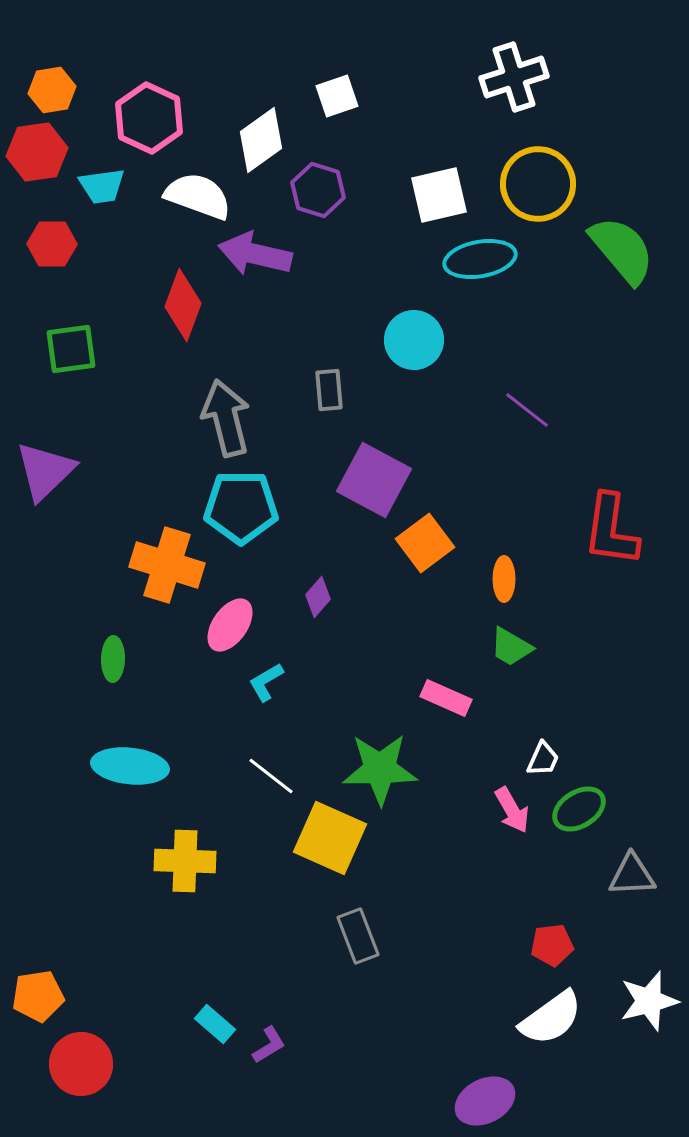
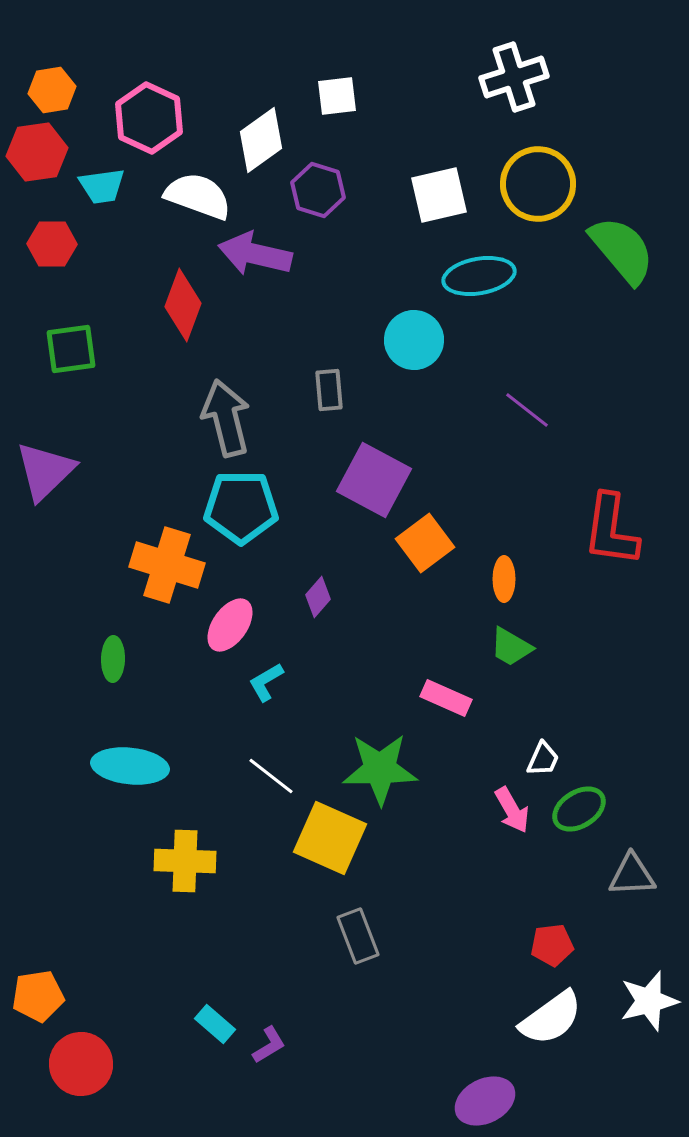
white square at (337, 96): rotated 12 degrees clockwise
cyan ellipse at (480, 259): moved 1 px left, 17 px down
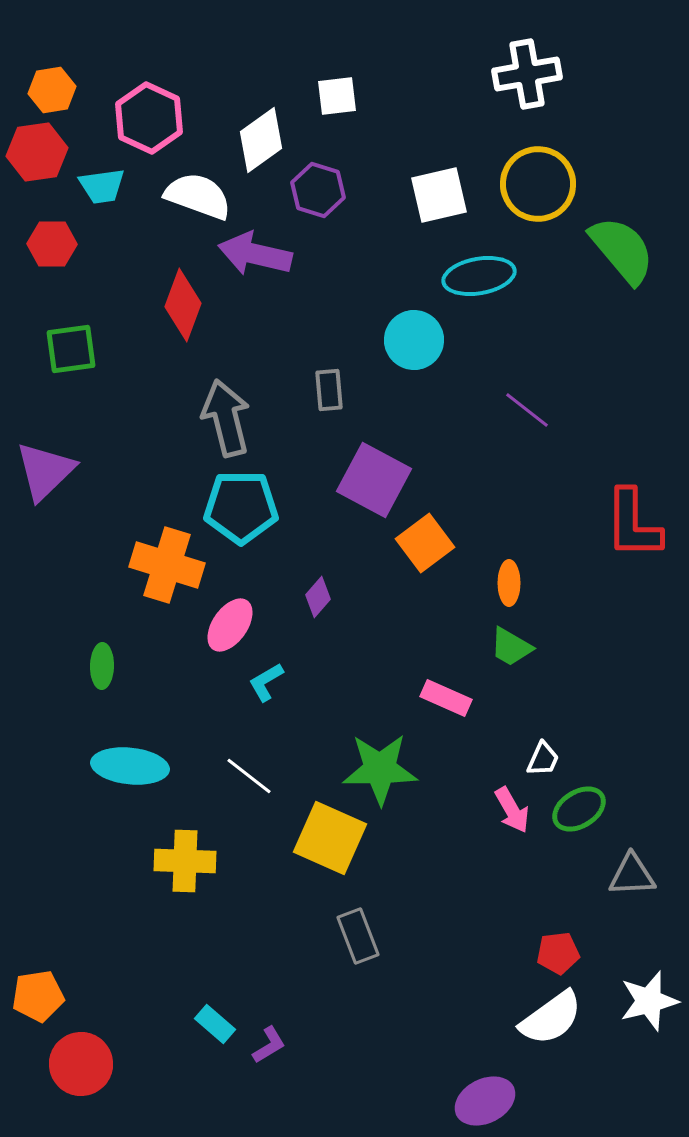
white cross at (514, 77): moved 13 px right, 3 px up; rotated 8 degrees clockwise
red L-shape at (611, 530): moved 22 px right, 6 px up; rotated 8 degrees counterclockwise
orange ellipse at (504, 579): moved 5 px right, 4 px down
green ellipse at (113, 659): moved 11 px left, 7 px down
white line at (271, 776): moved 22 px left
red pentagon at (552, 945): moved 6 px right, 8 px down
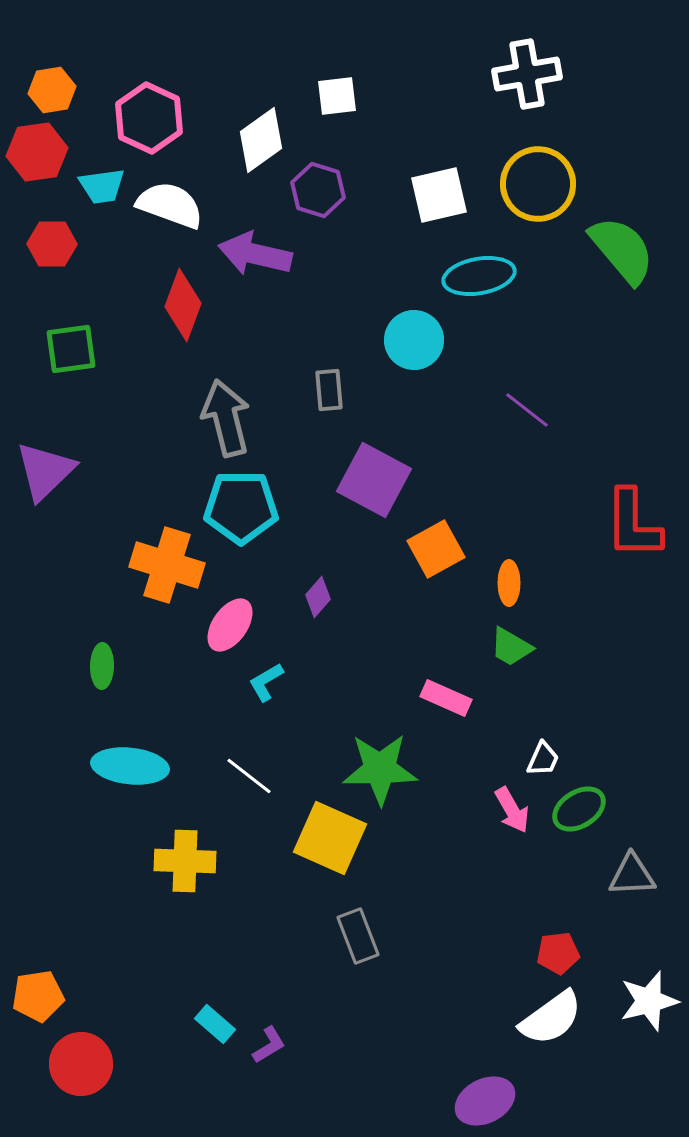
white semicircle at (198, 196): moved 28 px left, 9 px down
orange square at (425, 543): moved 11 px right, 6 px down; rotated 8 degrees clockwise
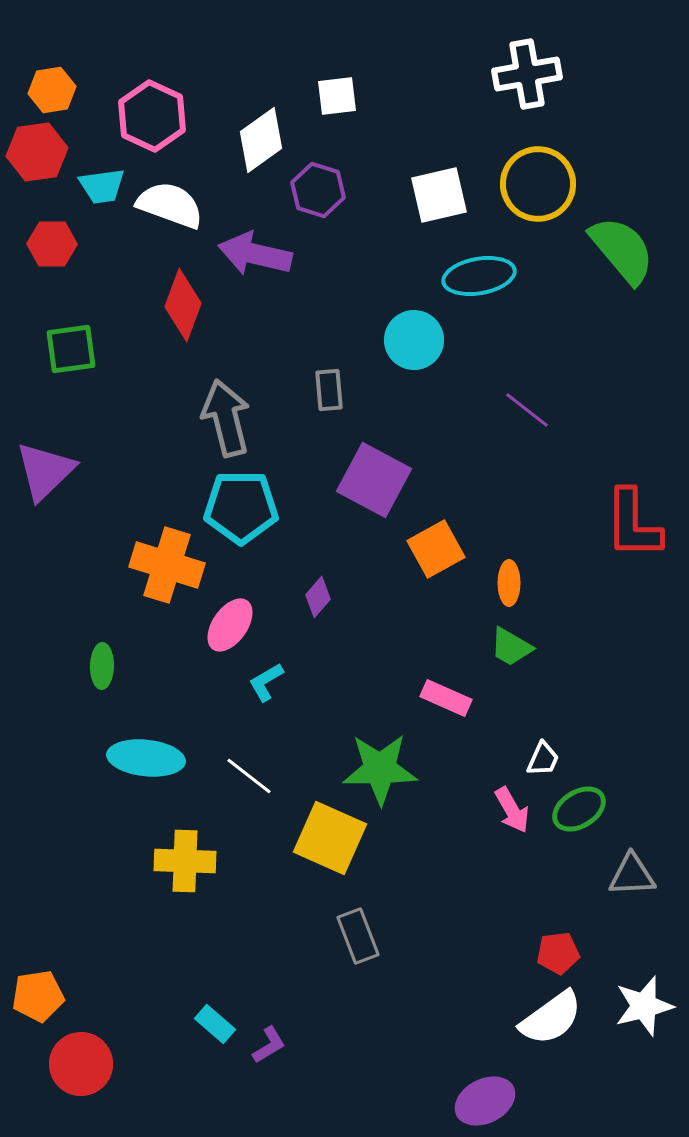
pink hexagon at (149, 118): moved 3 px right, 2 px up
cyan ellipse at (130, 766): moved 16 px right, 8 px up
white star at (649, 1001): moved 5 px left, 5 px down
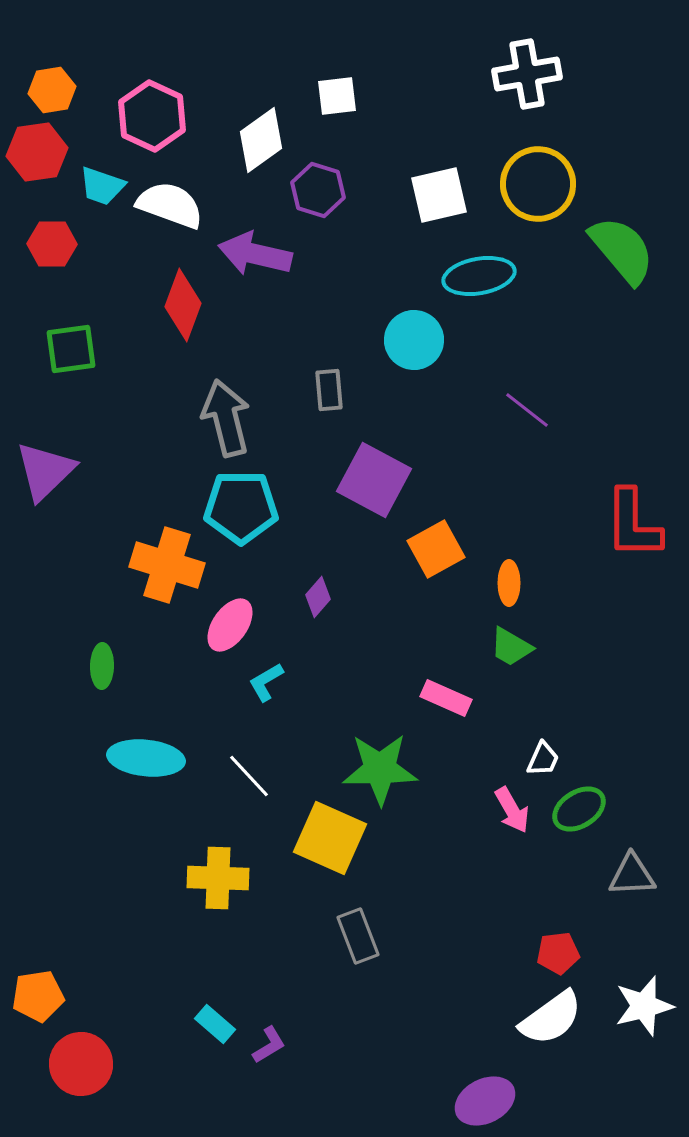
cyan trapezoid at (102, 186): rotated 27 degrees clockwise
white line at (249, 776): rotated 9 degrees clockwise
yellow cross at (185, 861): moved 33 px right, 17 px down
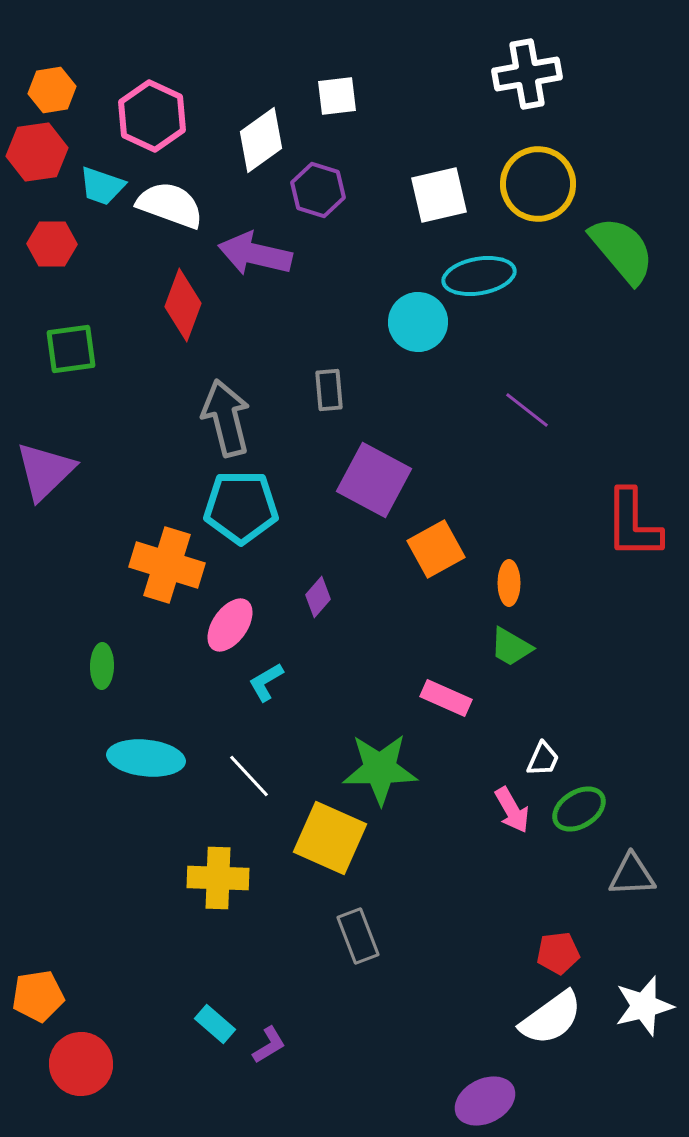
cyan circle at (414, 340): moved 4 px right, 18 px up
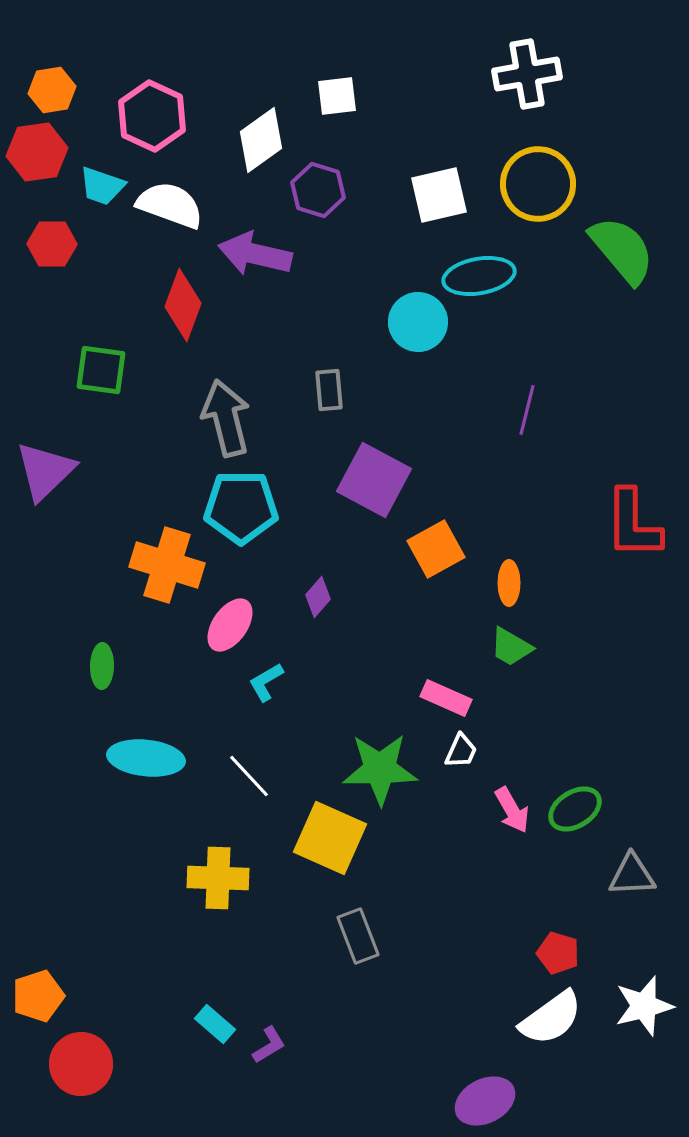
green square at (71, 349): moved 30 px right, 21 px down; rotated 16 degrees clockwise
purple line at (527, 410): rotated 66 degrees clockwise
white trapezoid at (543, 759): moved 82 px left, 8 px up
green ellipse at (579, 809): moved 4 px left
red pentagon at (558, 953): rotated 24 degrees clockwise
orange pentagon at (38, 996): rotated 9 degrees counterclockwise
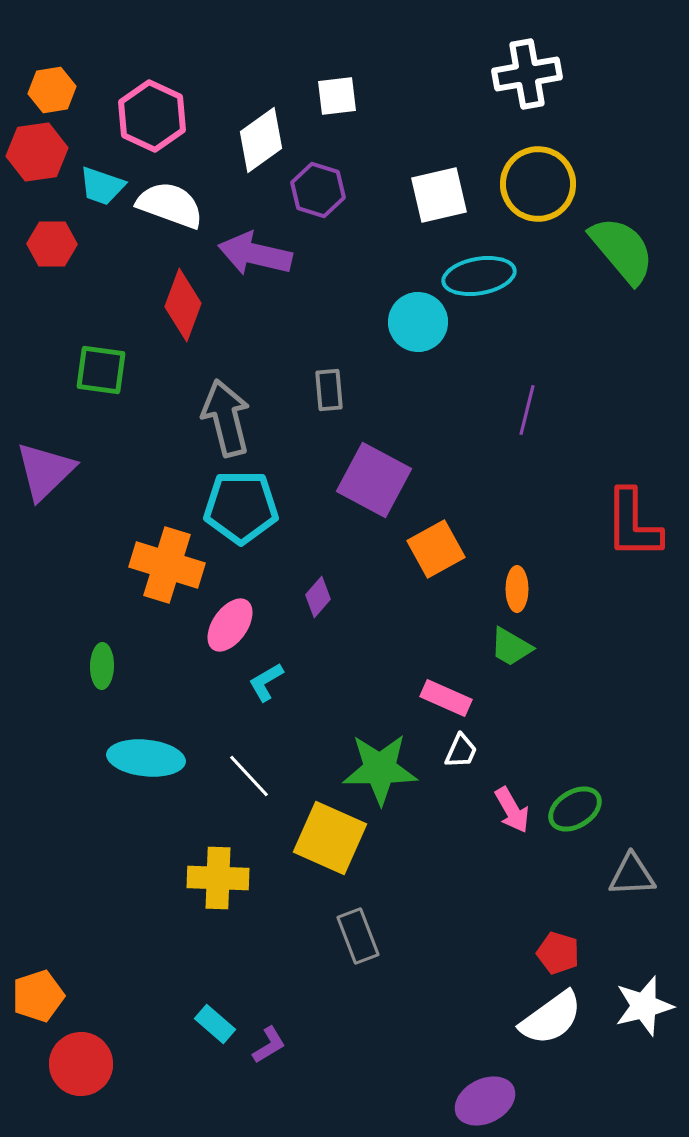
orange ellipse at (509, 583): moved 8 px right, 6 px down
